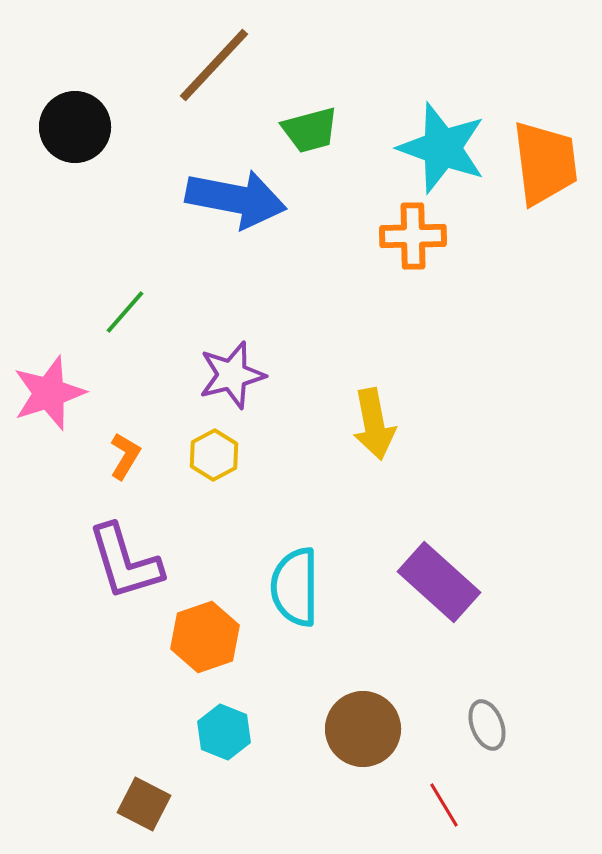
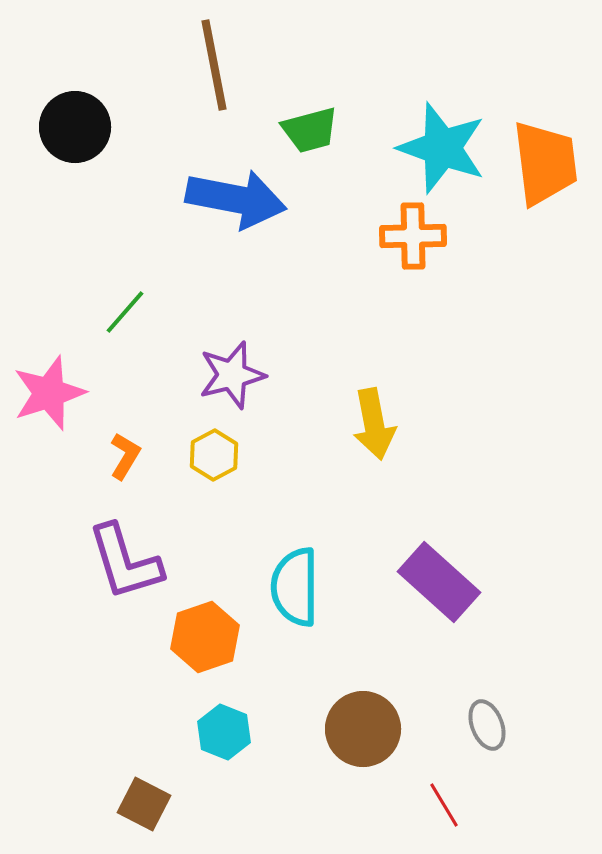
brown line: rotated 54 degrees counterclockwise
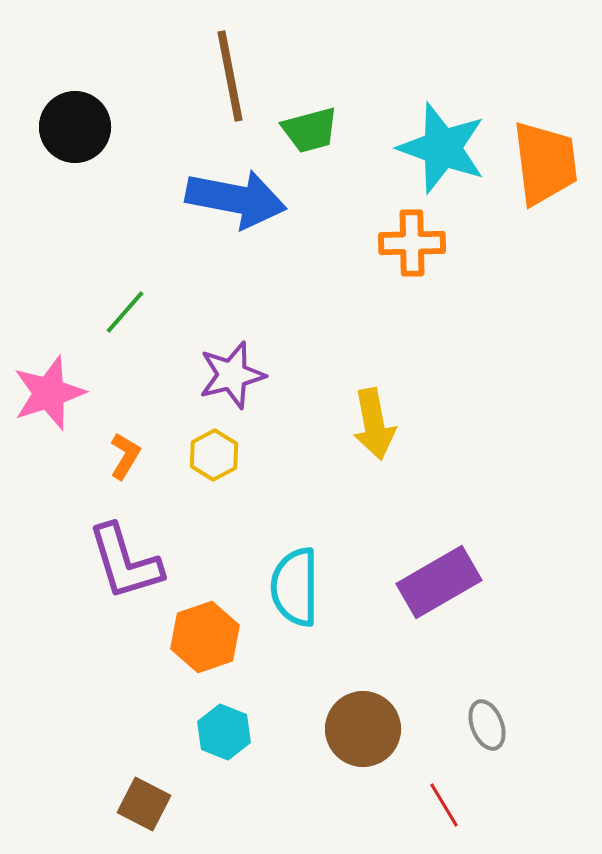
brown line: moved 16 px right, 11 px down
orange cross: moved 1 px left, 7 px down
purple rectangle: rotated 72 degrees counterclockwise
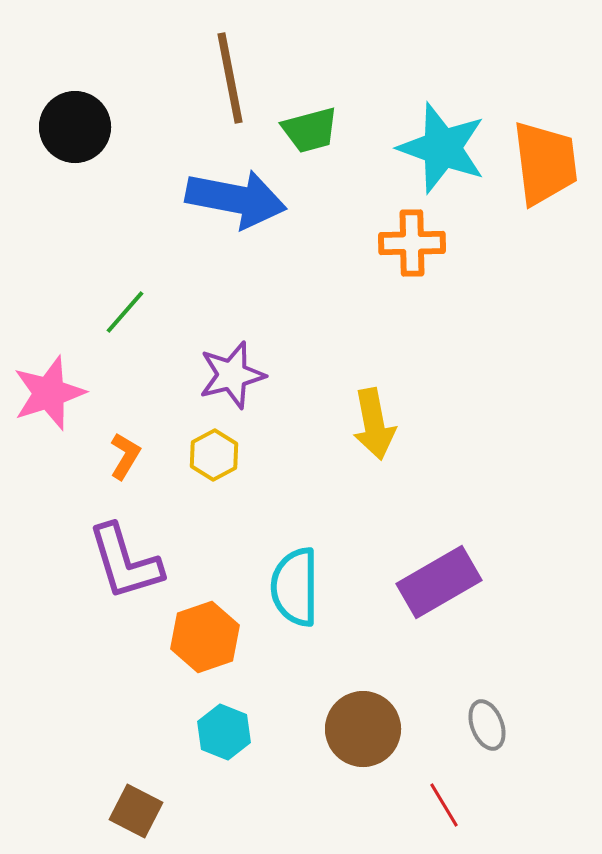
brown line: moved 2 px down
brown square: moved 8 px left, 7 px down
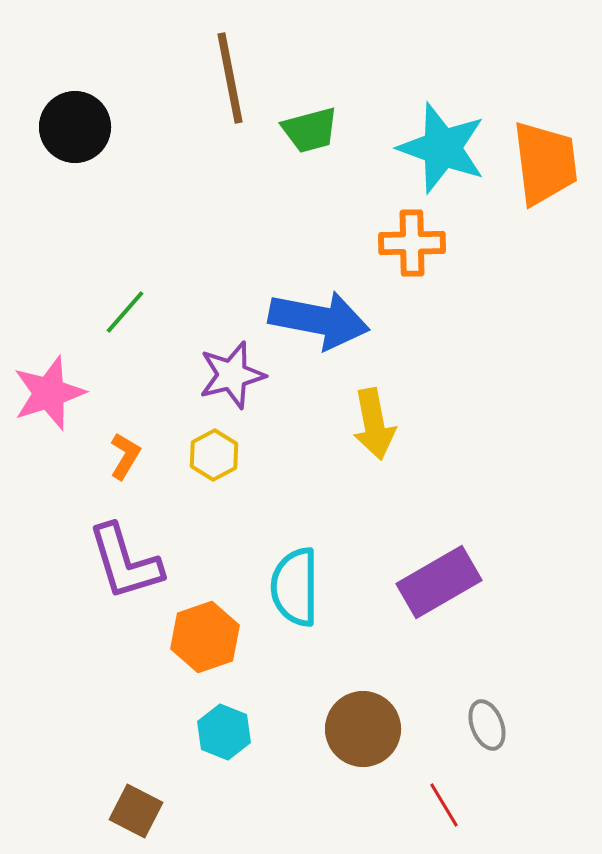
blue arrow: moved 83 px right, 121 px down
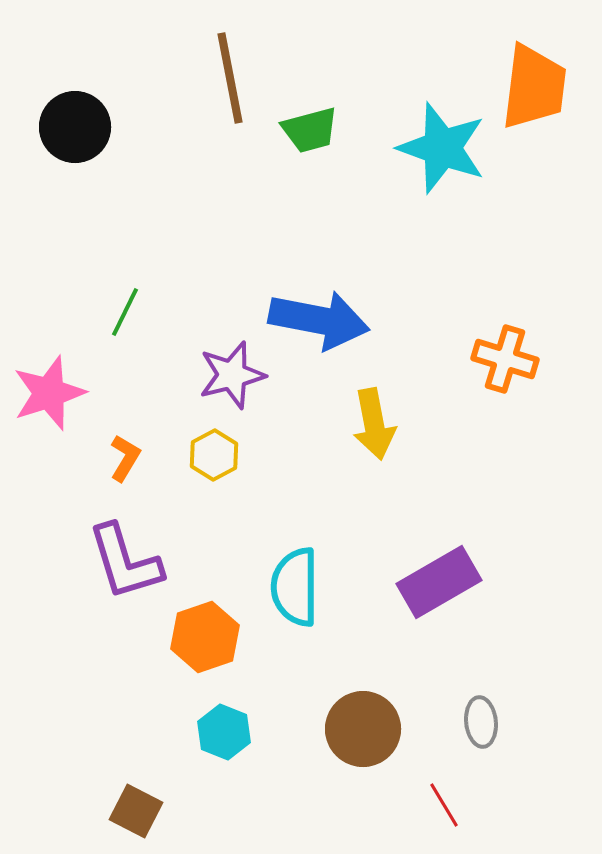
orange trapezoid: moved 11 px left, 76 px up; rotated 14 degrees clockwise
orange cross: moved 93 px right, 116 px down; rotated 18 degrees clockwise
green line: rotated 15 degrees counterclockwise
orange L-shape: moved 2 px down
gray ellipse: moved 6 px left, 3 px up; rotated 15 degrees clockwise
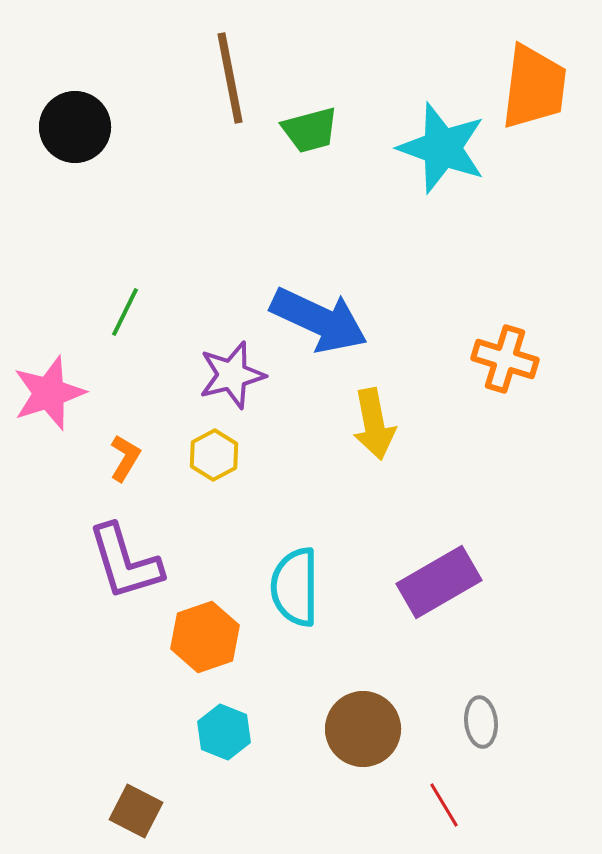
blue arrow: rotated 14 degrees clockwise
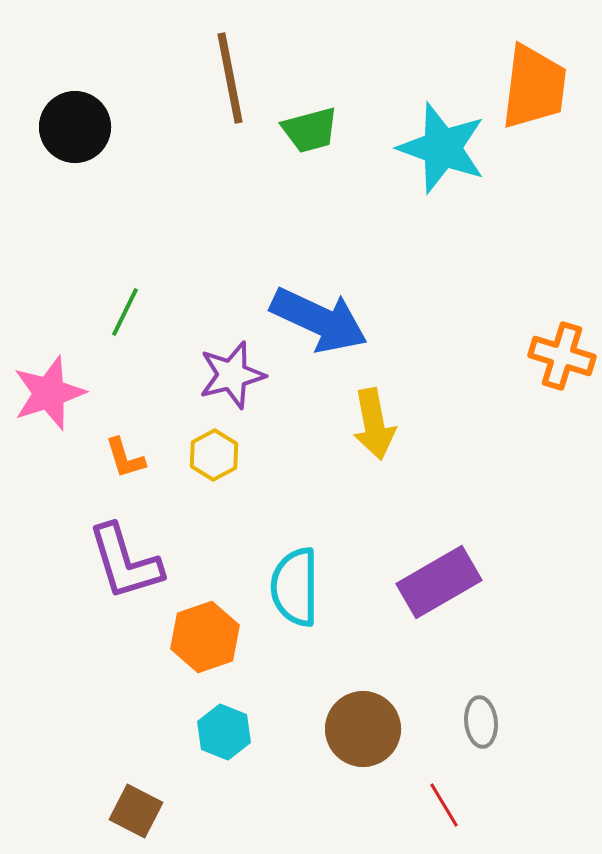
orange cross: moved 57 px right, 3 px up
orange L-shape: rotated 132 degrees clockwise
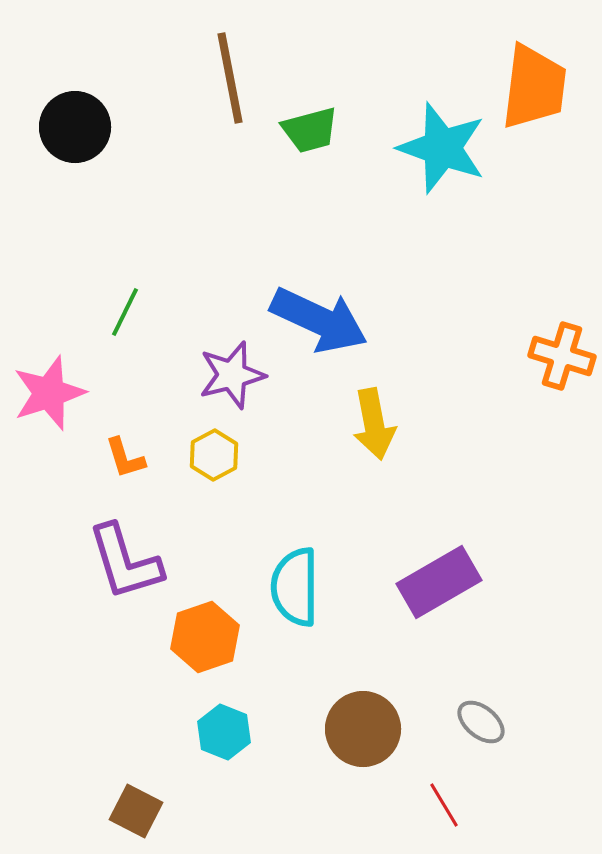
gray ellipse: rotated 45 degrees counterclockwise
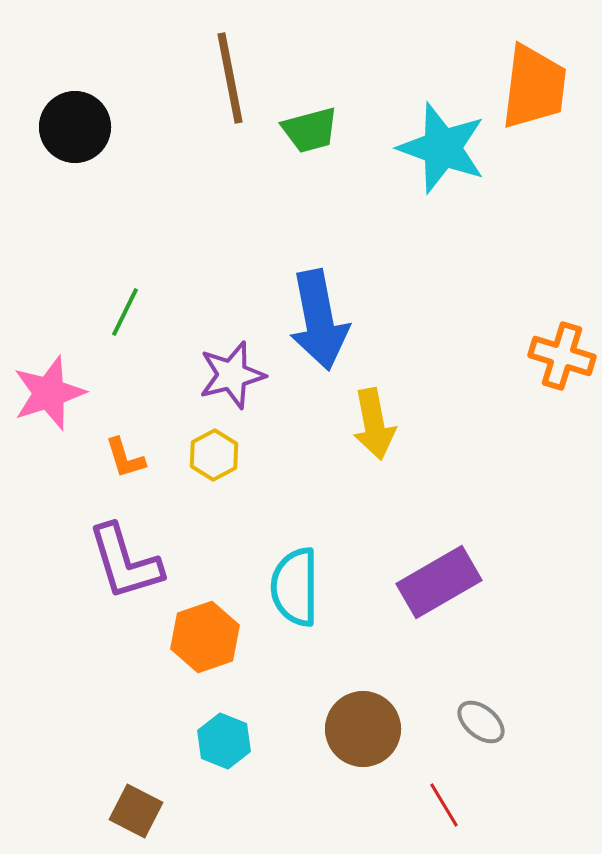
blue arrow: rotated 54 degrees clockwise
cyan hexagon: moved 9 px down
